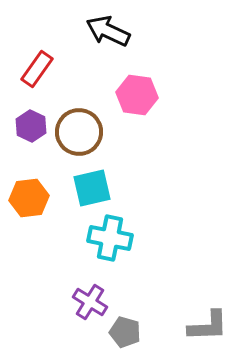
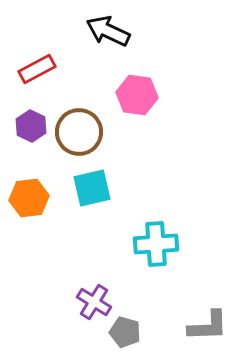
red rectangle: rotated 27 degrees clockwise
cyan cross: moved 46 px right, 6 px down; rotated 15 degrees counterclockwise
purple cross: moved 4 px right
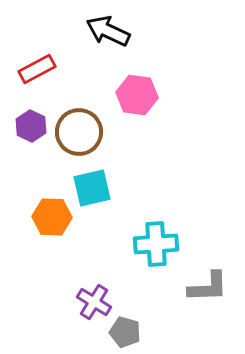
orange hexagon: moved 23 px right, 19 px down; rotated 9 degrees clockwise
gray L-shape: moved 39 px up
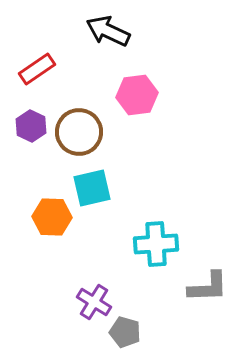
red rectangle: rotated 6 degrees counterclockwise
pink hexagon: rotated 15 degrees counterclockwise
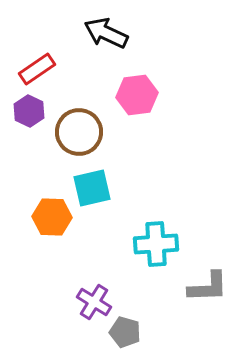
black arrow: moved 2 px left, 2 px down
purple hexagon: moved 2 px left, 15 px up
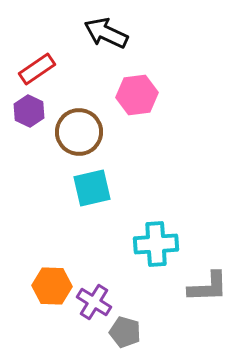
orange hexagon: moved 69 px down
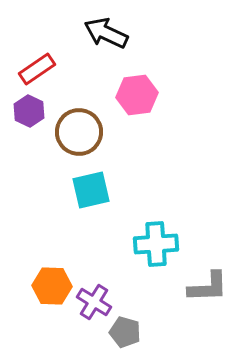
cyan square: moved 1 px left, 2 px down
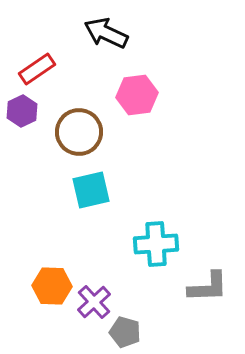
purple hexagon: moved 7 px left; rotated 8 degrees clockwise
purple cross: rotated 16 degrees clockwise
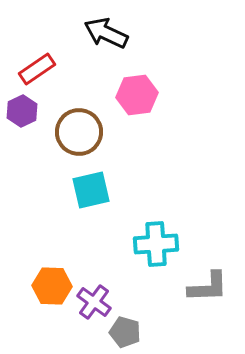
purple cross: rotated 12 degrees counterclockwise
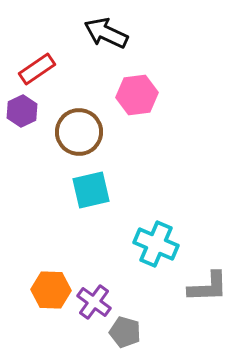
cyan cross: rotated 27 degrees clockwise
orange hexagon: moved 1 px left, 4 px down
